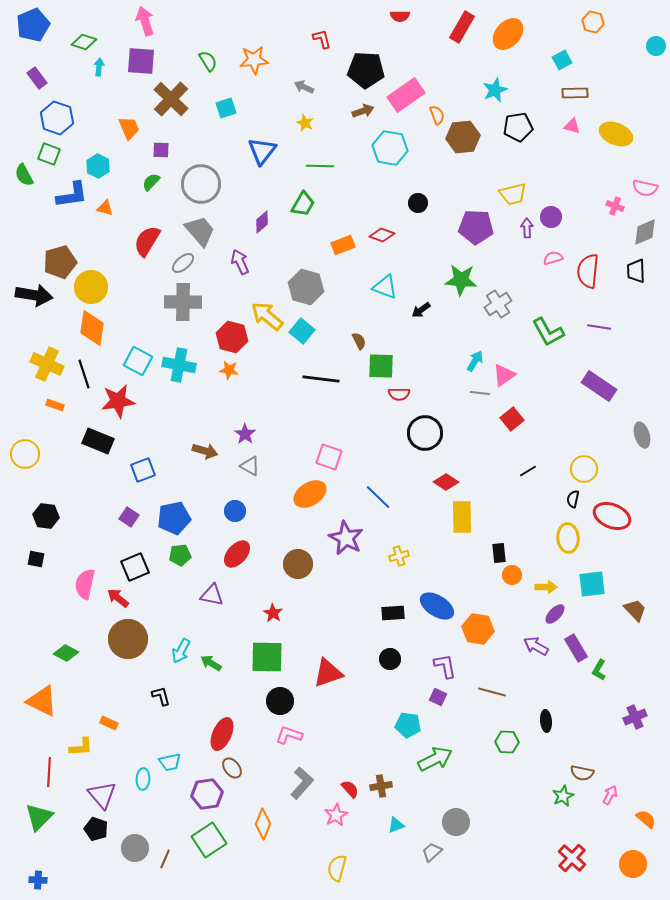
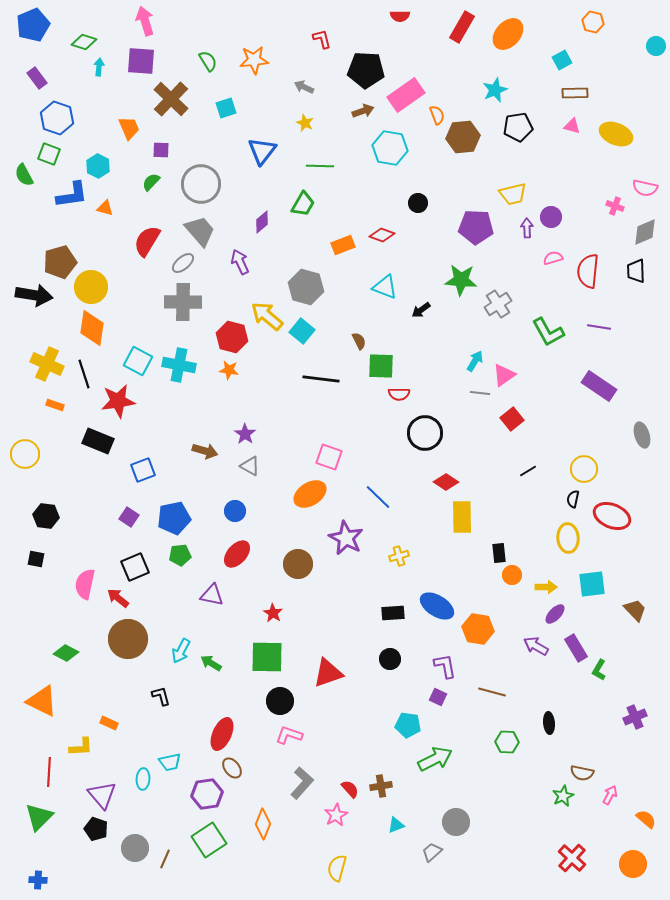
black ellipse at (546, 721): moved 3 px right, 2 px down
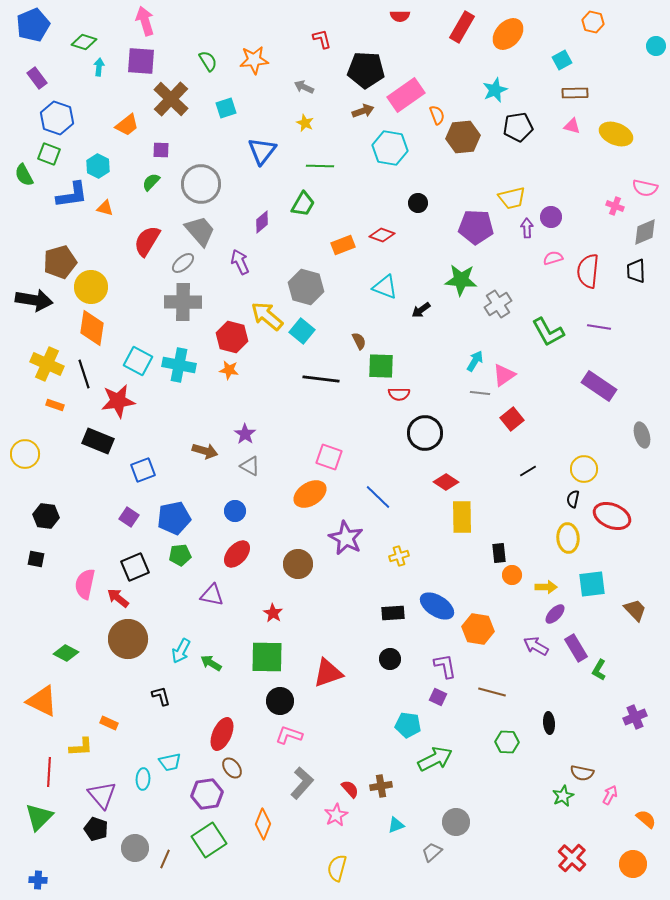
orange trapezoid at (129, 128): moved 2 px left, 3 px up; rotated 75 degrees clockwise
yellow trapezoid at (513, 194): moved 1 px left, 4 px down
black arrow at (34, 295): moved 5 px down
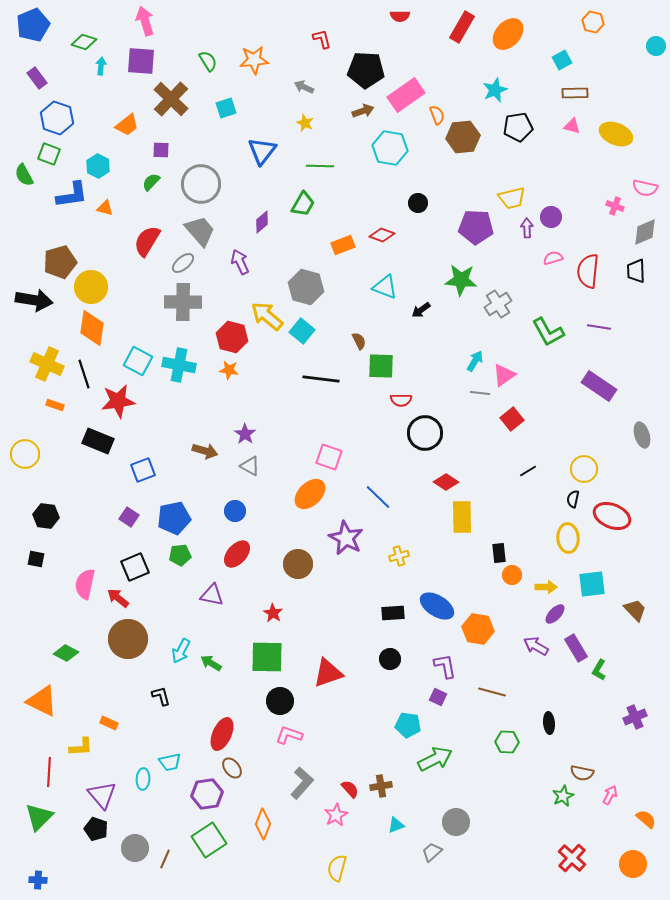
cyan arrow at (99, 67): moved 2 px right, 1 px up
red semicircle at (399, 394): moved 2 px right, 6 px down
orange ellipse at (310, 494): rotated 12 degrees counterclockwise
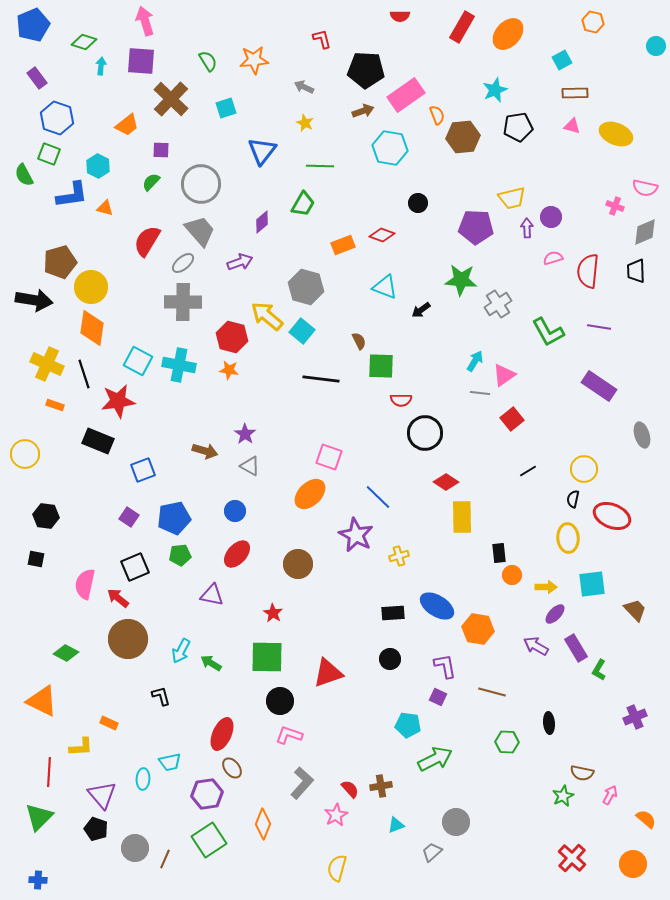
purple arrow at (240, 262): rotated 95 degrees clockwise
purple star at (346, 538): moved 10 px right, 3 px up
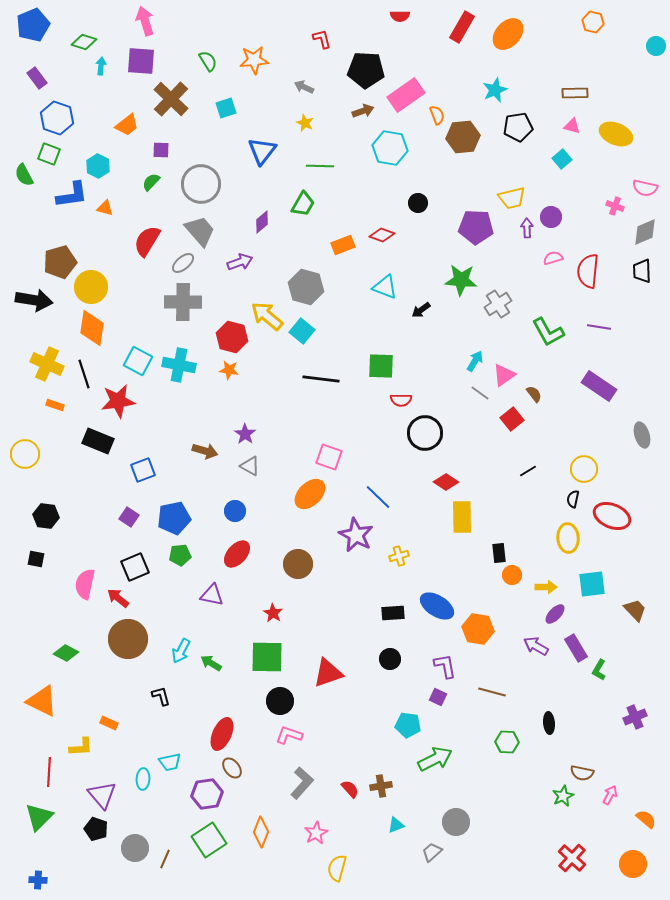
cyan square at (562, 60): moved 99 px down; rotated 12 degrees counterclockwise
black trapezoid at (636, 271): moved 6 px right
brown semicircle at (359, 341): moved 175 px right, 53 px down; rotated 12 degrees counterclockwise
gray line at (480, 393): rotated 30 degrees clockwise
pink star at (336, 815): moved 20 px left, 18 px down
orange diamond at (263, 824): moved 2 px left, 8 px down
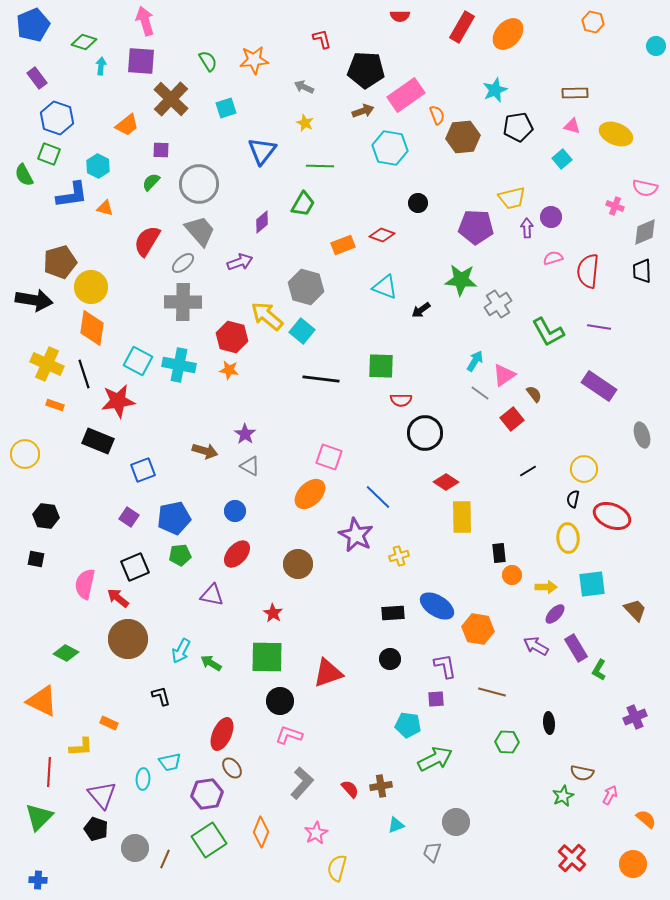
gray circle at (201, 184): moved 2 px left
purple square at (438, 697): moved 2 px left, 2 px down; rotated 30 degrees counterclockwise
gray trapezoid at (432, 852): rotated 30 degrees counterclockwise
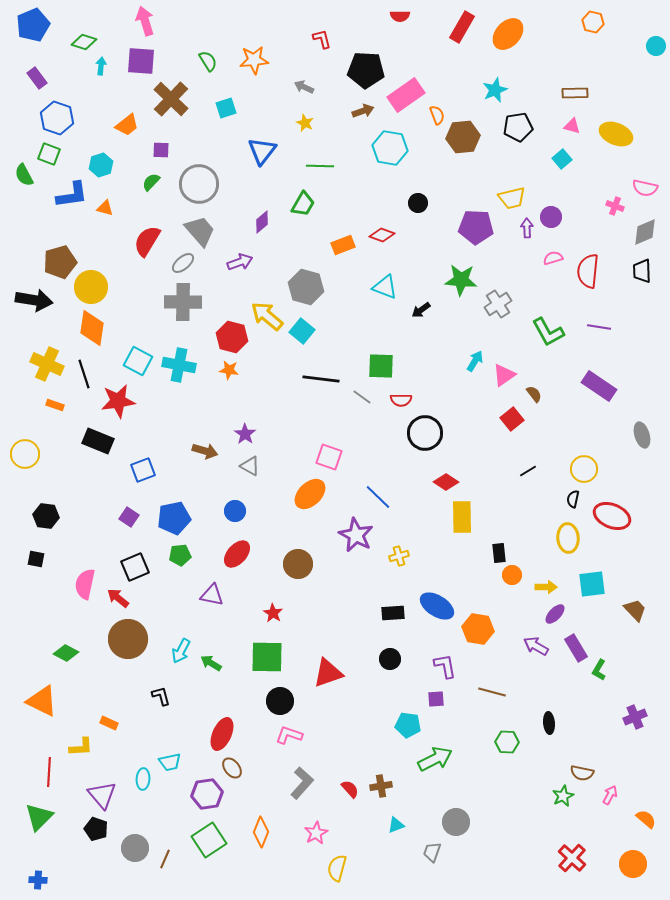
cyan hexagon at (98, 166): moved 3 px right, 1 px up; rotated 15 degrees clockwise
gray line at (480, 393): moved 118 px left, 4 px down
